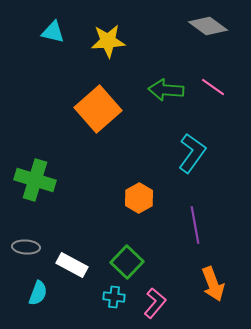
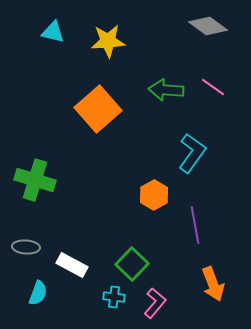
orange hexagon: moved 15 px right, 3 px up
green square: moved 5 px right, 2 px down
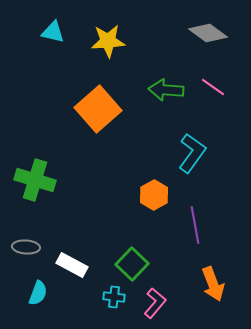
gray diamond: moved 7 px down
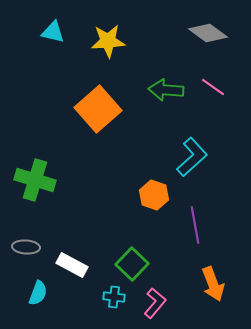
cyan L-shape: moved 4 px down; rotated 12 degrees clockwise
orange hexagon: rotated 12 degrees counterclockwise
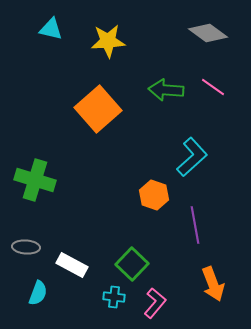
cyan triangle: moved 2 px left, 3 px up
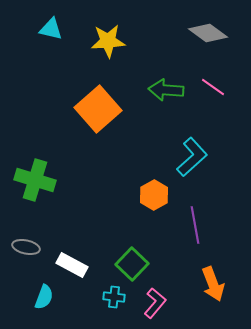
orange hexagon: rotated 12 degrees clockwise
gray ellipse: rotated 8 degrees clockwise
cyan semicircle: moved 6 px right, 4 px down
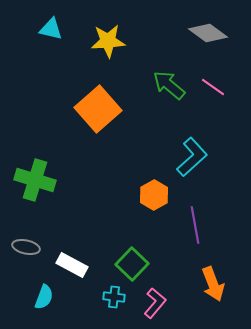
green arrow: moved 3 px right, 5 px up; rotated 36 degrees clockwise
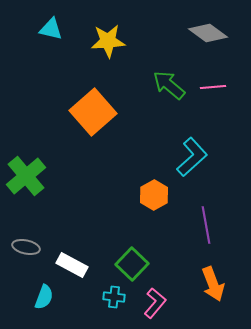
pink line: rotated 40 degrees counterclockwise
orange square: moved 5 px left, 3 px down
green cross: moved 9 px left, 4 px up; rotated 33 degrees clockwise
purple line: moved 11 px right
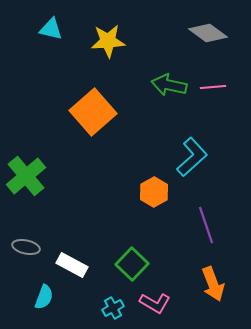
green arrow: rotated 28 degrees counterclockwise
orange hexagon: moved 3 px up
purple line: rotated 9 degrees counterclockwise
cyan cross: moved 1 px left, 11 px down; rotated 35 degrees counterclockwise
pink L-shape: rotated 80 degrees clockwise
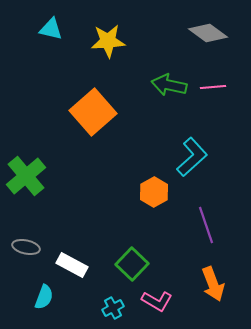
pink L-shape: moved 2 px right, 2 px up
